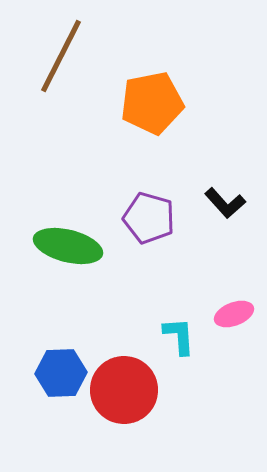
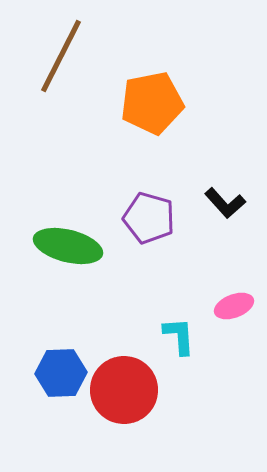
pink ellipse: moved 8 px up
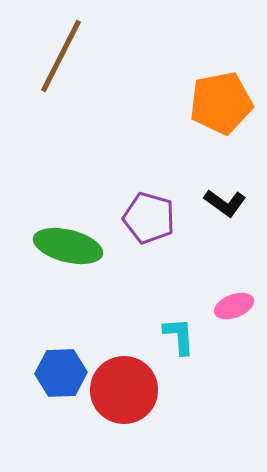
orange pentagon: moved 69 px right
black L-shape: rotated 12 degrees counterclockwise
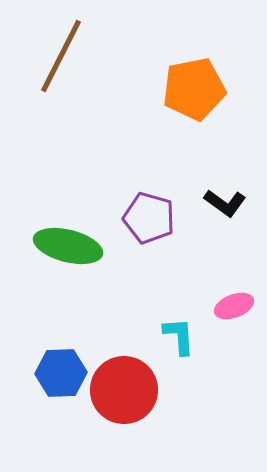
orange pentagon: moved 27 px left, 14 px up
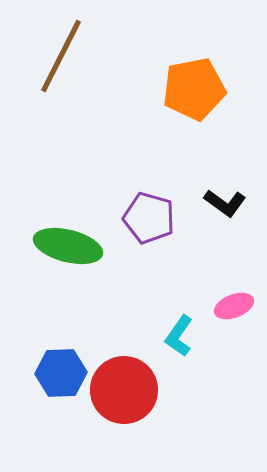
cyan L-shape: rotated 141 degrees counterclockwise
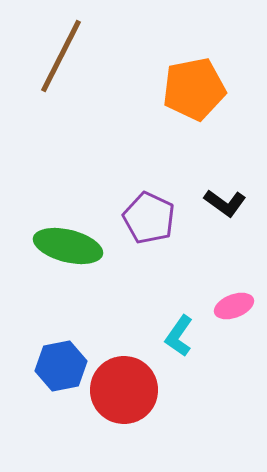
purple pentagon: rotated 9 degrees clockwise
blue hexagon: moved 7 px up; rotated 9 degrees counterclockwise
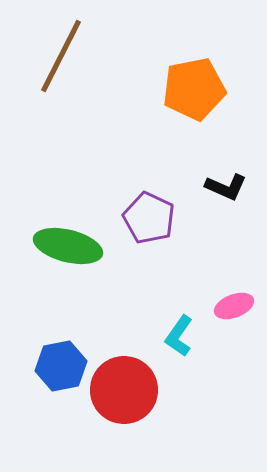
black L-shape: moved 1 px right, 16 px up; rotated 12 degrees counterclockwise
